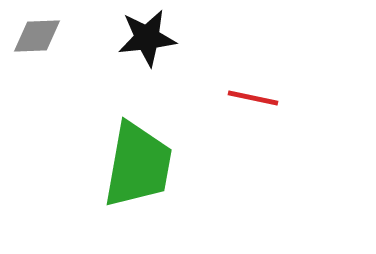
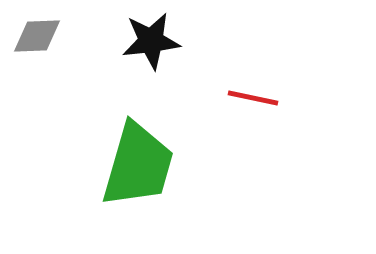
black star: moved 4 px right, 3 px down
green trapezoid: rotated 6 degrees clockwise
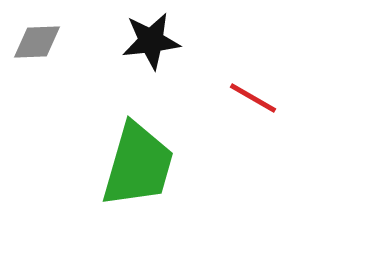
gray diamond: moved 6 px down
red line: rotated 18 degrees clockwise
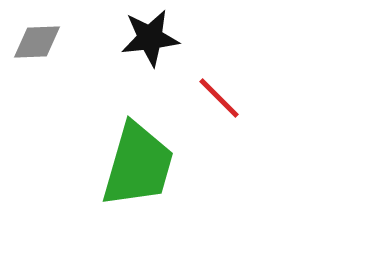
black star: moved 1 px left, 3 px up
red line: moved 34 px left; rotated 15 degrees clockwise
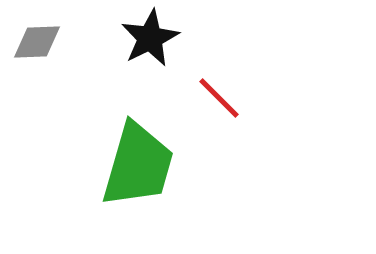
black star: rotated 20 degrees counterclockwise
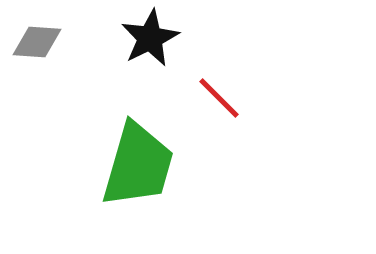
gray diamond: rotated 6 degrees clockwise
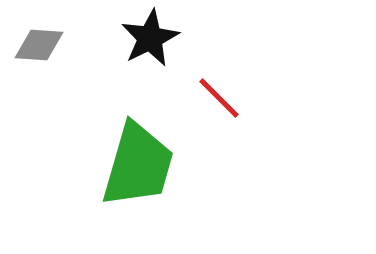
gray diamond: moved 2 px right, 3 px down
